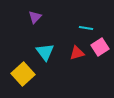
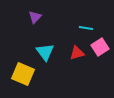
yellow square: rotated 25 degrees counterclockwise
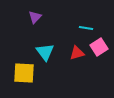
pink square: moved 1 px left
yellow square: moved 1 px right, 1 px up; rotated 20 degrees counterclockwise
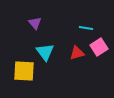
purple triangle: moved 6 px down; rotated 24 degrees counterclockwise
yellow square: moved 2 px up
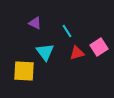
purple triangle: rotated 24 degrees counterclockwise
cyan line: moved 19 px left, 3 px down; rotated 48 degrees clockwise
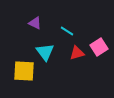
cyan line: rotated 24 degrees counterclockwise
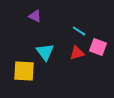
purple triangle: moved 7 px up
cyan line: moved 12 px right
pink square: moved 1 px left; rotated 36 degrees counterclockwise
